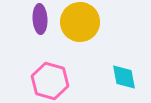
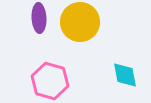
purple ellipse: moved 1 px left, 1 px up
cyan diamond: moved 1 px right, 2 px up
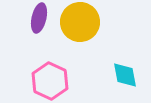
purple ellipse: rotated 16 degrees clockwise
pink hexagon: rotated 9 degrees clockwise
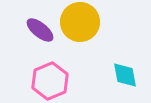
purple ellipse: moved 1 px right, 12 px down; rotated 64 degrees counterclockwise
pink hexagon: rotated 12 degrees clockwise
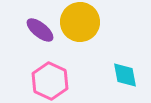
pink hexagon: rotated 12 degrees counterclockwise
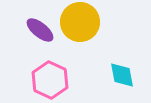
cyan diamond: moved 3 px left
pink hexagon: moved 1 px up
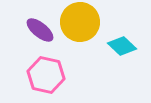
cyan diamond: moved 29 px up; rotated 36 degrees counterclockwise
pink hexagon: moved 4 px left, 5 px up; rotated 12 degrees counterclockwise
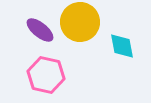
cyan diamond: rotated 36 degrees clockwise
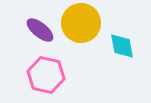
yellow circle: moved 1 px right, 1 px down
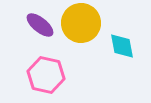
purple ellipse: moved 5 px up
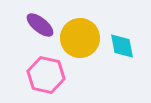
yellow circle: moved 1 px left, 15 px down
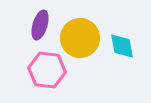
purple ellipse: rotated 68 degrees clockwise
pink hexagon: moved 1 px right, 5 px up; rotated 6 degrees counterclockwise
